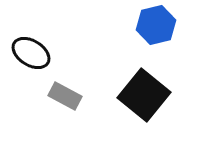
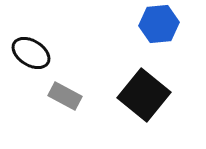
blue hexagon: moved 3 px right, 1 px up; rotated 9 degrees clockwise
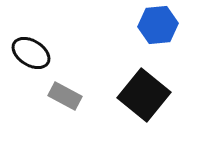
blue hexagon: moved 1 px left, 1 px down
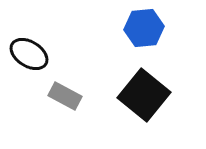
blue hexagon: moved 14 px left, 3 px down
black ellipse: moved 2 px left, 1 px down
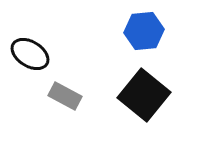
blue hexagon: moved 3 px down
black ellipse: moved 1 px right
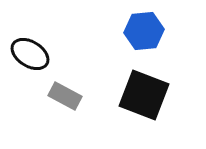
black square: rotated 18 degrees counterclockwise
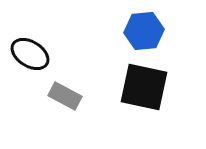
black square: moved 8 px up; rotated 9 degrees counterclockwise
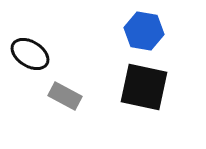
blue hexagon: rotated 15 degrees clockwise
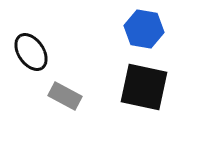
blue hexagon: moved 2 px up
black ellipse: moved 1 px right, 2 px up; rotated 24 degrees clockwise
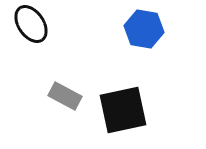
black ellipse: moved 28 px up
black square: moved 21 px left, 23 px down; rotated 24 degrees counterclockwise
